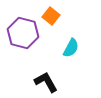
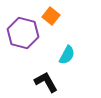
cyan semicircle: moved 4 px left, 7 px down
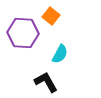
purple hexagon: rotated 12 degrees counterclockwise
cyan semicircle: moved 7 px left, 1 px up
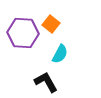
orange square: moved 8 px down
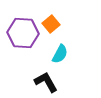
orange square: rotated 12 degrees clockwise
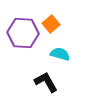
cyan semicircle: rotated 102 degrees counterclockwise
